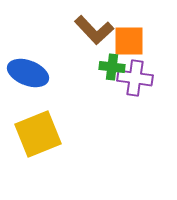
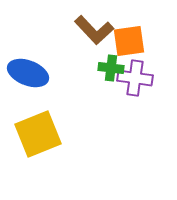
orange square: rotated 8 degrees counterclockwise
green cross: moved 1 px left, 1 px down
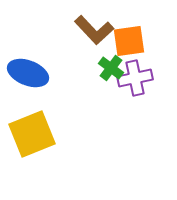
green cross: rotated 30 degrees clockwise
purple cross: rotated 20 degrees counterclockwise
yellow square: moved 6 px left
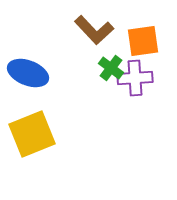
orange square: moved 14 px right
purple cross: rotated 8 degrees clockwise
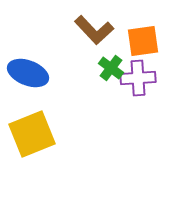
purple cross: moved 3 px right
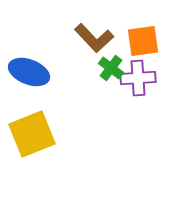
brown L-shape: moved 8 px down
blue ellipse: moved 1 px right, 1 px up
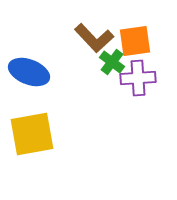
orange square: moved 8 px left
green cross: moved 1 px right, 6 px up
yellow square: rotated 12 degrees clockwise
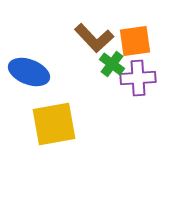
green cross: moved 2 px down
yellow square: moved 22 px right, 10 px up
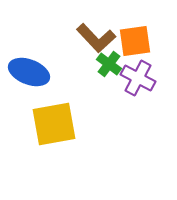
brown L-shape: moved 2 px right
green cross: moved 3 px left
purple cross: rotated 32 degrees clockwise
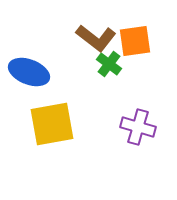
brown L-shape: rotated 9 degrees counterclockwise
purple cross: moved 49 px down; rotated 12 degrees counterclockwise
yellow square: moved 2 px left
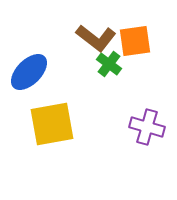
blue ellipse: rotated 66 degrees counterclockwise
purple cross: moved 9 px right
